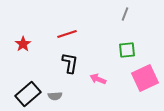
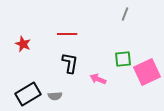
red line: rotated 18 degrees clockwise
red star: rotated 14 degrees counterclockwise
green square: moved 4 px left, 9 px down
pink square: moved 2 px right, 6 px up
black rectangle: rotated 10 degrees clockwise
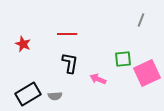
gray line: moved 16 px right, 6 px down
pink square: moved 1 px down
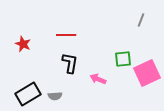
red line: moved 1 px left, 1 px down
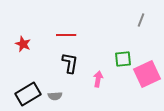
pink square: moved 1 px down
pink arrow: rotated 77 degrees clockwise
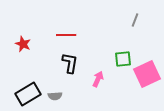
gray line: moved 6 px left
pink arrow: rotated 14 degrees clockwise
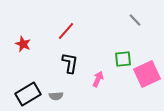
gray line: rotated 64 degrees counterclockwise
red line: moved 4 px up; rotated 48 degrees counterclockwise
gray semicircle: moved 1 px right
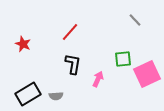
red line: moved 4 px right, 1 px down
black L-shape: moved 3 px right, 1 px down
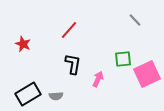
red line: moved 1 px left, 2 px up
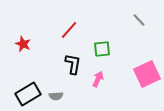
gray line: moved 4 px right
green square: moved 21 px left, 10 px up
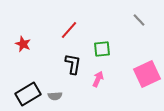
gray semicircle: moved 1 px left
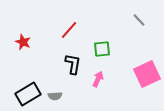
red star: moved 2 px up
